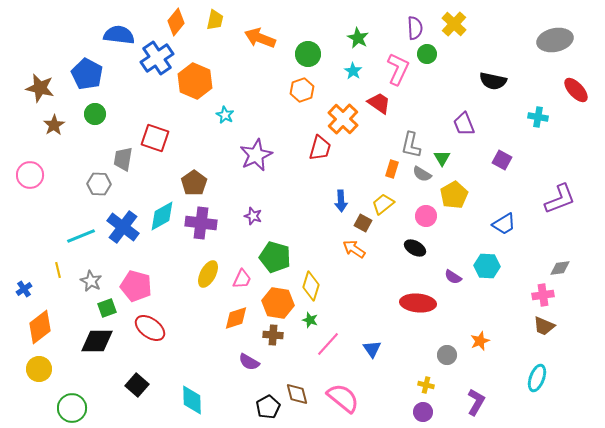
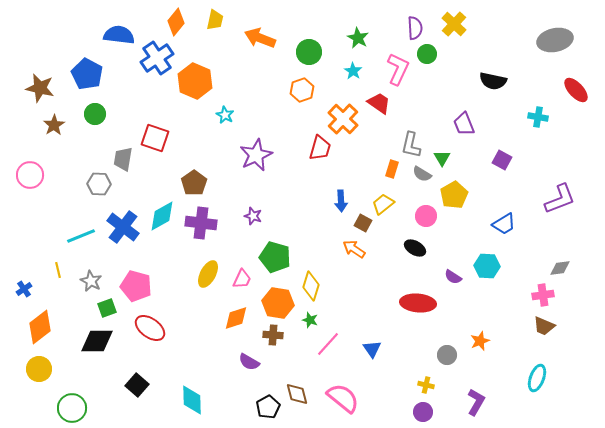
green circle at (308, 54): moved 1 px right, 2 px up
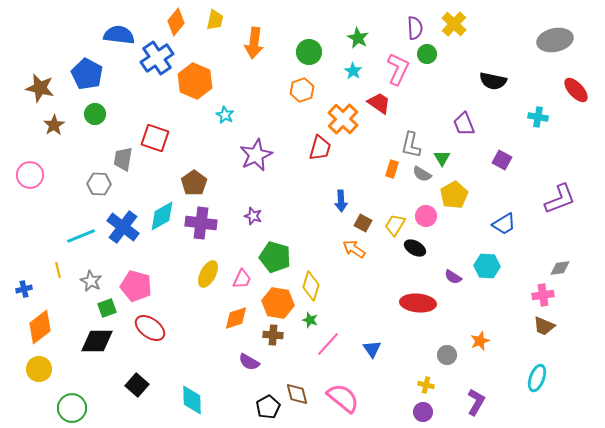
orange arrow at (260, 38): moved 6 px left, 5 px down; rotated 104 degrees counterclockwise
yellow trapezoid at (383, 204): moved 12 px right, 21 px down; rotated 20 degrees counterclockwise
blue cross at (24, 289): rotated 21 degrees clockwise
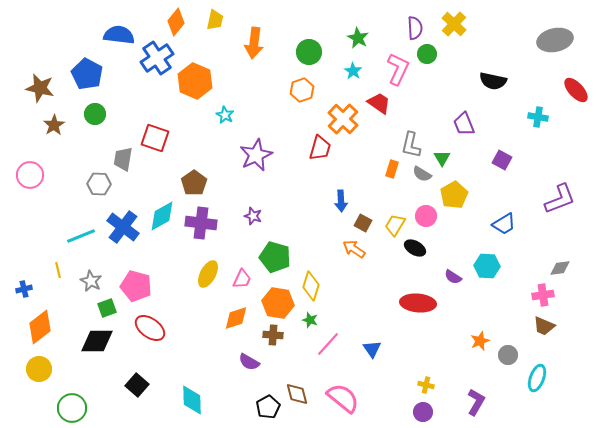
gray circle at (447, 355): moved 61 px right
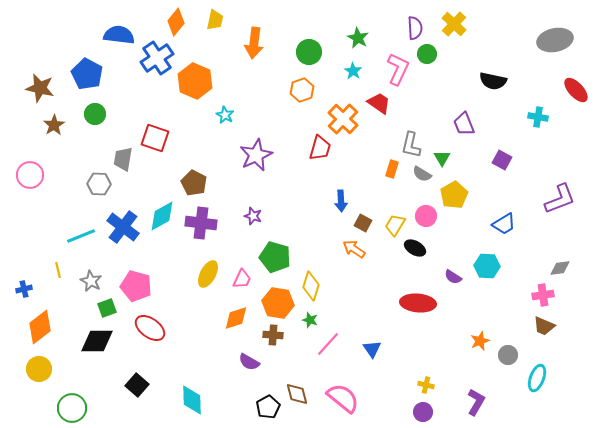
brown pentagon at (194, 183): rotated 10 degrees counterclockwise
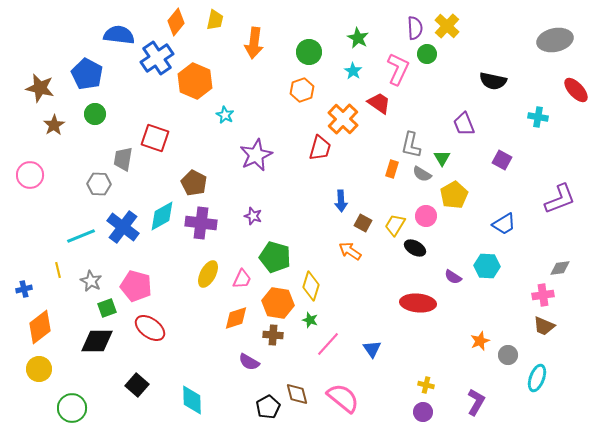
yellow cross at (454, 24): moved 7 px left, 2 px down
orange arrow at (354, 249): moved 4 px left, 2 px down
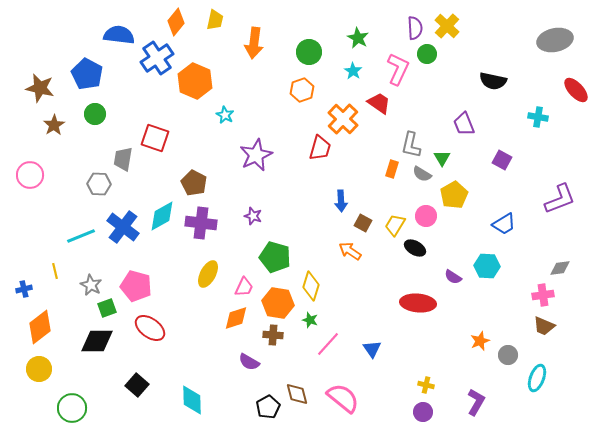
yellow line at (58, 270): moved 3 px left, 1 px down
pink trapezoid at (242, 279): moved 2 px right, 8 px down
gray star at (91, 281): moved 4 px down
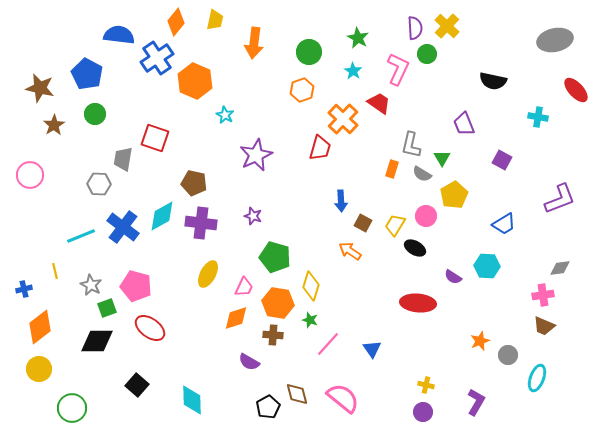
brown pentagon at (194, 183): rotated 15 degrees counterclockwise
